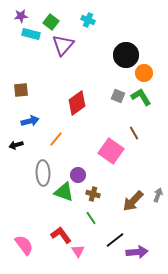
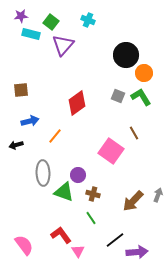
orange line: moved 1 px left, 3 px up
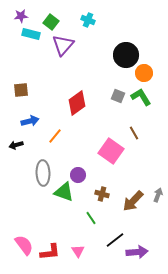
brown cross: moved 9 px right
red L-shape: moved 11 px left, 17 px down; rotated 120 degrees clockwise
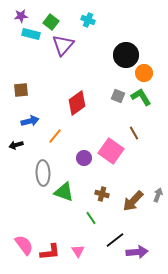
purple circle: moved 6 px right, 17 px up
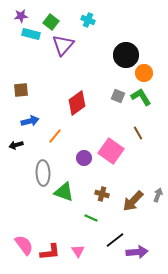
brown line: moved 4 px right
green line: rotated 32 degrees counterclockwise
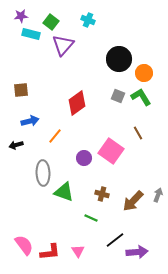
black circle: moved 7 px left, 4 px down
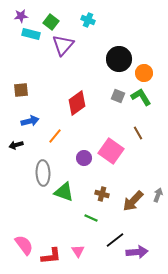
red L-shape: moved 1 px right, 4 px down
